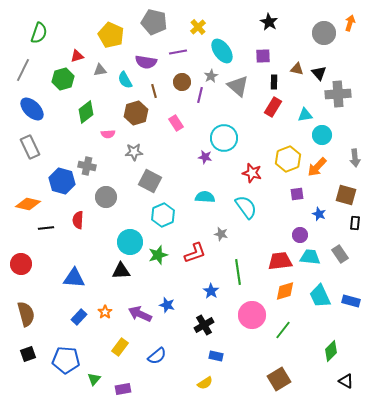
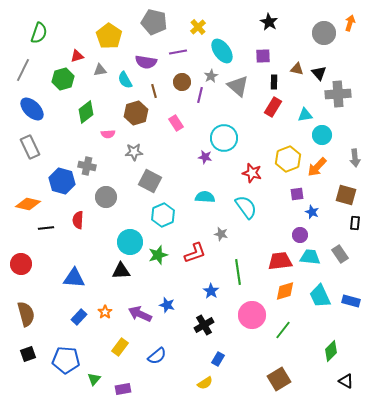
yellow pentagon at (111, 35): moved 2 px left, 1 px down; rotated 10 degrees clockwise
blue star at (319, 214): moved 7 px left, 2 px up
blue rectangle at (216, 356): moved 2 px right, 3 px down; rotated 72 degrees counterclockwise
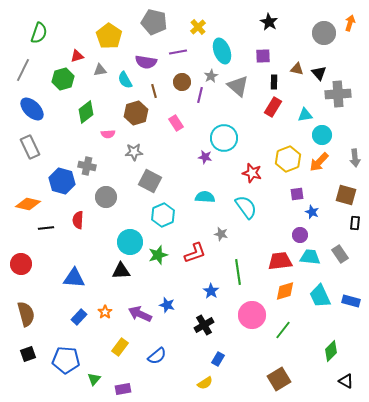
cyan ellipse at (222, 51): rotated 15 degrees clockwise
orange arrow at (317, 167): moved 2 px right, 5 px up
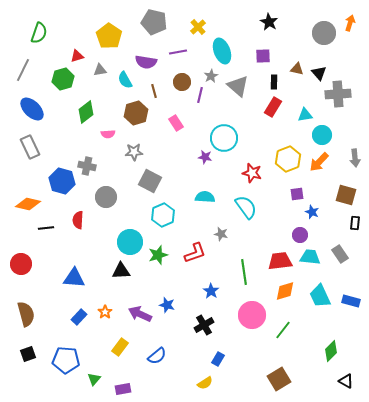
green line at (238, 272): moved 6 px right
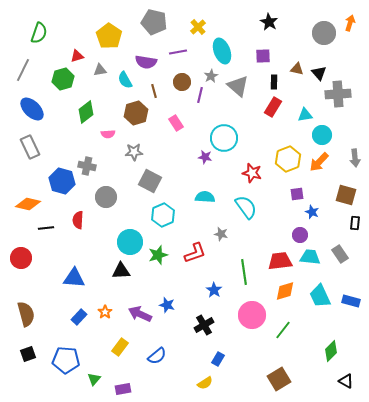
red circle at (21, 264): moved 6 px up
blue star at (211, 291): moved 3 px right, 1 px up
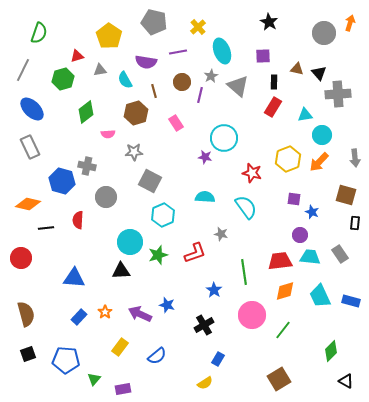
purple square at (297, 194): moved 3 px left, 5 px down; rotated 16 degrees clockwise
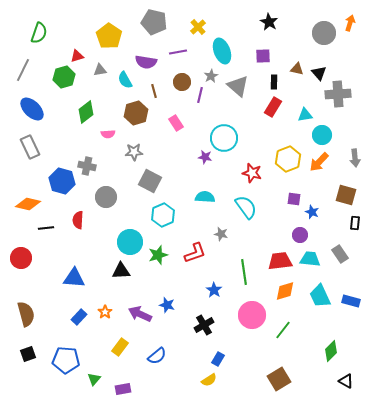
green hexagon at (63, 79): moved 1 px right, 2 px up
cyan trapezoid at (310, 257): moved 2 px down
yellow semicircle at (205, 383): moved 4 px right, 3 px up
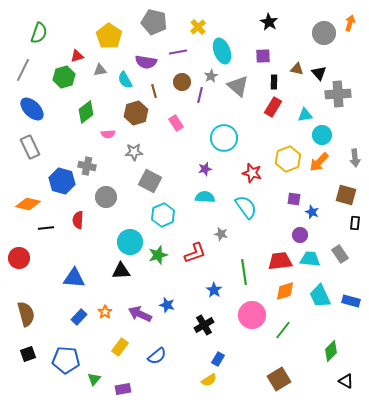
purple star at (205, 157): moved 12 px down; rotated 24 degrees counterclockwise
red circle at (21, 258): moved 2 px left
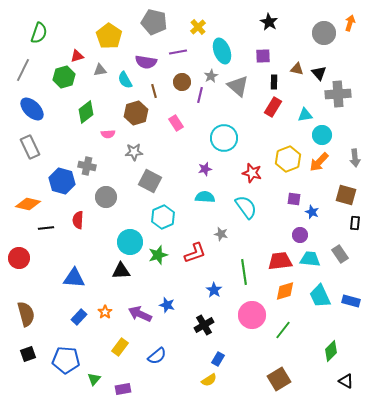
cyan hexagon at (163, 215): moved 2 px down
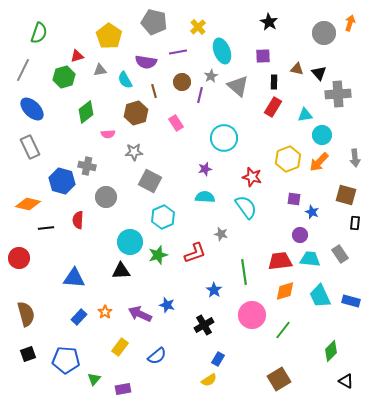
red star at (252, 173): moved 4 px down
